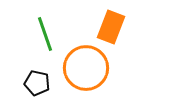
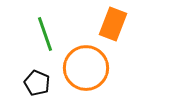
orange rectangle: moved 2 px right, 3 px up
black pentagon: rotated 10 degrees clockwise
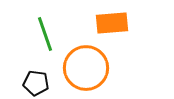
orange rectangle: moved 1 px left, 1 px up; rotated 64 degrees clockwise
black pentagon: moved 1 px left; rotated 15 degrees counterclockwise
